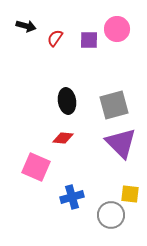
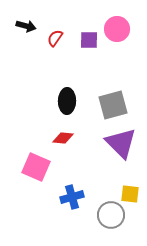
black ellipse: rotated 10 degrees clockwise
gray square: moved 1 px left
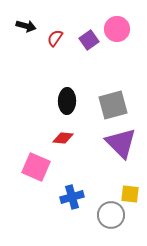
purple square: rotated 36 degrees counterclockwise
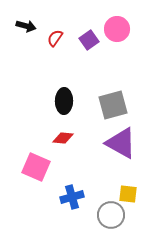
black ellipse: moved 3 px left
purple triangle: rotated 16 degrees counterclockwise
yellow square: moved 2 px left
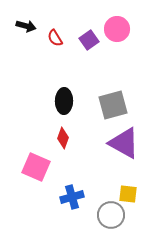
red semicircle: rotated 66 degrees counterclockwise
red diamond: rotated 75 degrees counterclockwise
purple triangle: moved 3 px right
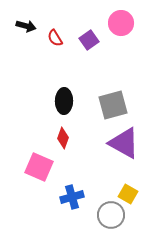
pink circle: moved 4 px right, 6 px up
pink square: moved 3 px right
yellow square: rotated 24 degrees clockwise
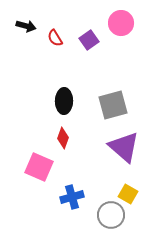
purple triangle: moved 4 px down; rotated 12 degrees clockwise
